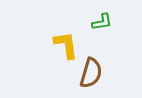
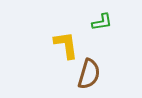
brown semicircle: moved 2 px left, 1 px down
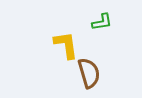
brown semicircle: moved 1 px up; rotated 32 degrees counterclockwise
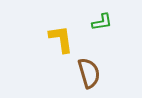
yellow L-shape: moved 5 px left, 6 px up
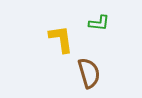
green L-shape: moved 3 px left, 1 px down; rotated 15 degrees clockwise
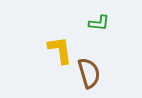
yellow L-shape: moved 1 px left, 11 px down
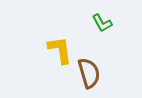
green L-shape: moved 3 px right; rotated 55 degrees clockwise
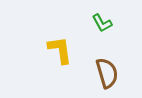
brown semicircle: moved 18 px right
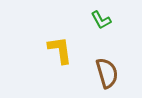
green L-shape: moved 1 px left, 3 px up
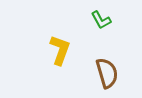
yellow L-shape: rotated 28 degrees clockwise
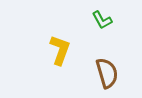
green L-shape: moved 1 px right
